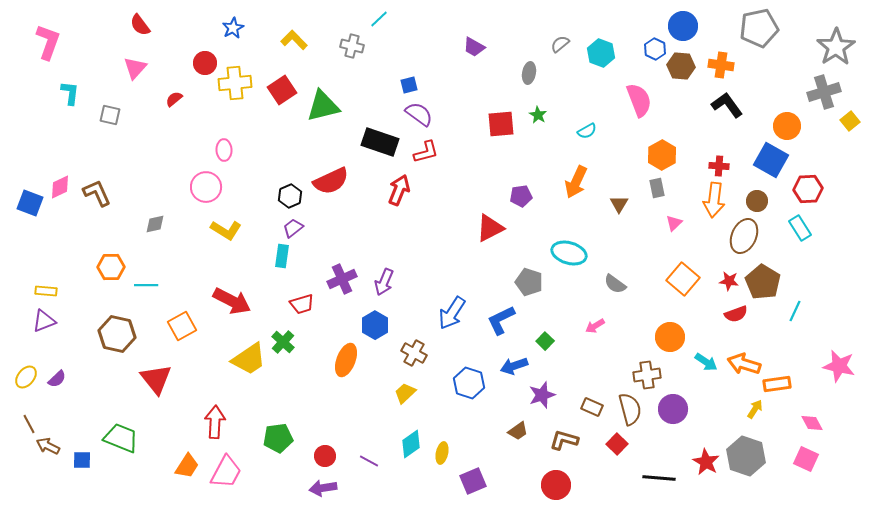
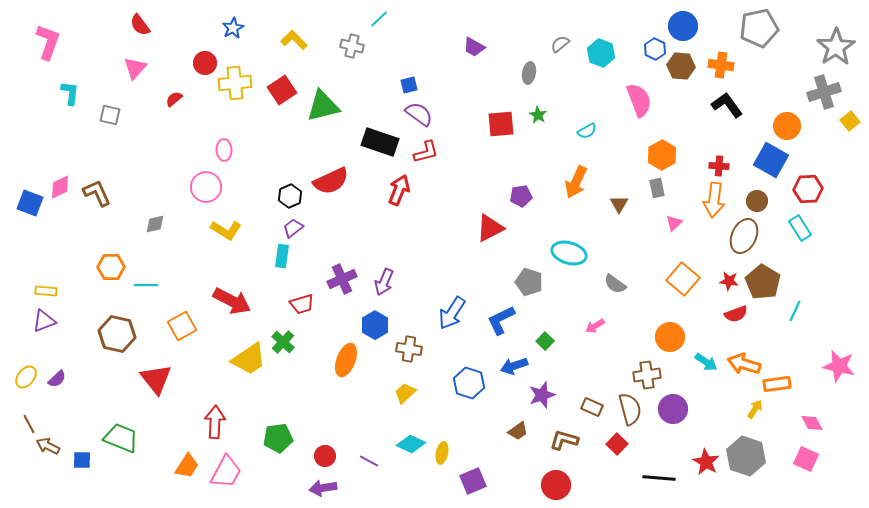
brown cross at (414, 353): moved 5 px left, 4 px up; rotated 20 degrees counterclockwise
cyan diamond at (411, 444): rotated 60 degrees clockwise
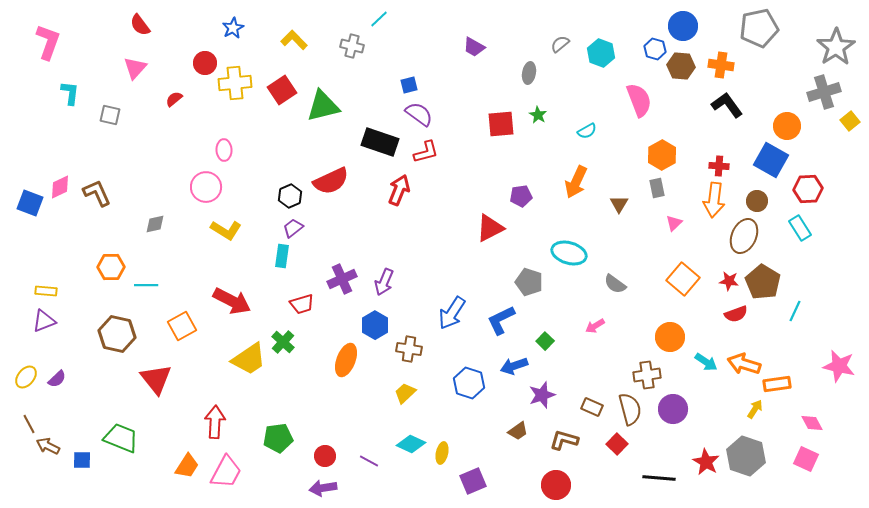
blue hexagon at (655, 49): rotated 10 degrees counterclockwise
